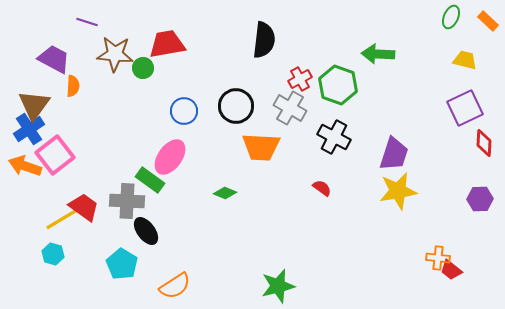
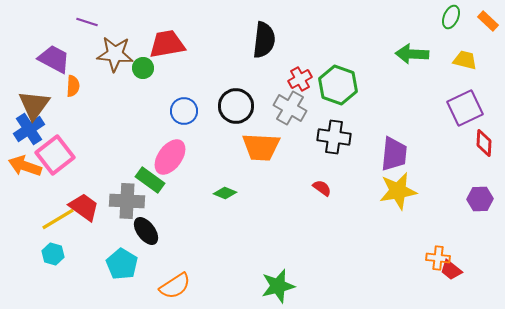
green arrow at (378, 54): moved 34 px right
black cross at (334, 137): rotated 20 degrees counterclockwise
purple trapezoid at (394, 154): rotated 12 degrees counterclockwise
yellow line at (62, 219): moved 4 px left
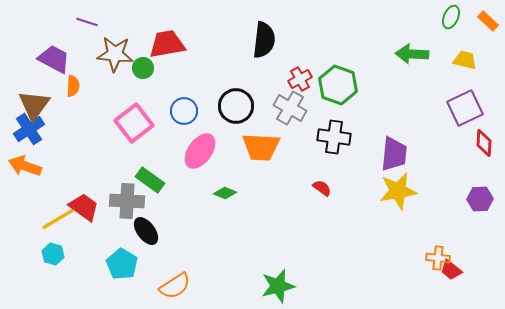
pink square at (55, 155): moved 79 px right, 32 px up
pink ellipse at (170, 157): moved 30 px right, 6 px up
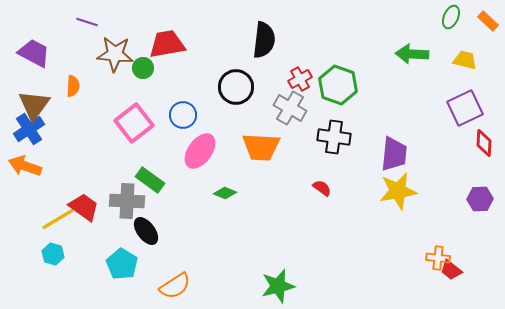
purple trapezoid at (54, 59): moved 20 px left, 6 px up
black circle at (236, 106): moved 19 px up
blue circle at (184, 111): moved 1 px left, 4 px down
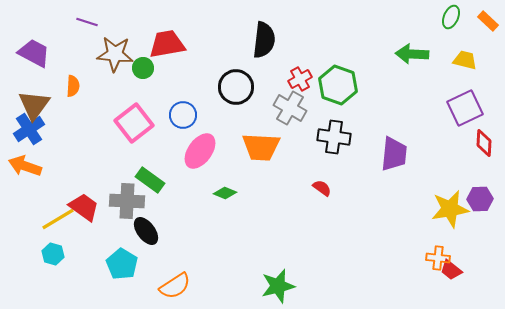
yellow star at (398, 191): moved 52 px right, 18 px down
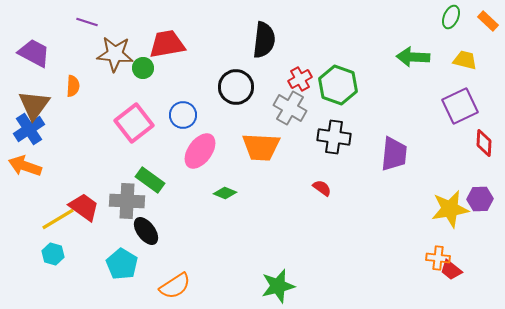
green arrow at (412, 54): moved 1 px right, 3 px down
purple square at (465, 108): moved 5 px left, 2 px up
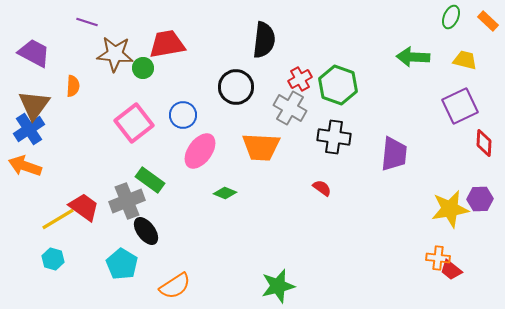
gray cross at (127, 201): rotated 24 degrees counterclockwise
cyan hexagon at (53, 254): moved 5 px down
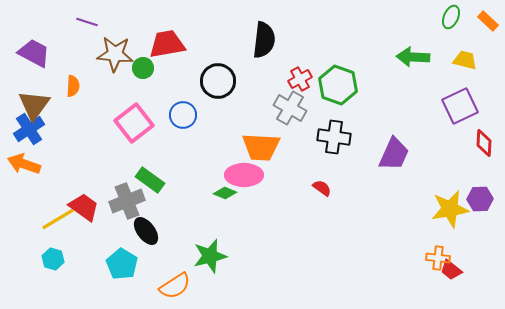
black circle at (236, 87): moved 18 px left, 6 px up
pink ellipse at (200, 151): moved 44 px right, 24 px down; rotated 54 degrees clockwise
purple trapezoid at (394, 154): rotated 18 degrees clockwise
orange arrow at (25, 166): moved 1 px left, 2 px up
green star at (278, 286): moved 68 px left, 30 px up
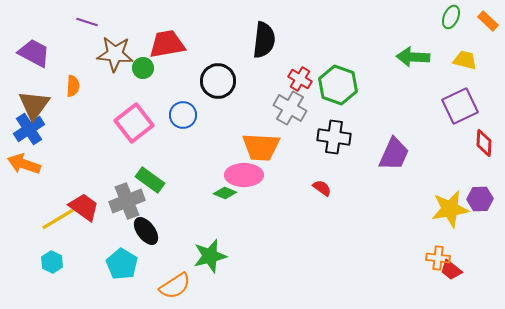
red cross at (300, 79): rotated 30 degrees counterclockwise
cyan hexagon at (53, 259): moved 1 px left, 3 px down; rotated 10 degrees clockwise
